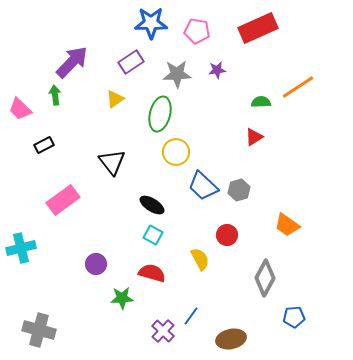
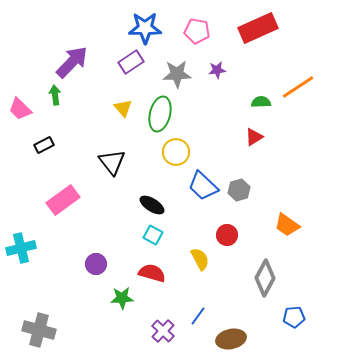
blue star: moved 6 px left, 5 px down
yellow triangle: moved 8 px right, 9 px down; rotated 36 degrees counterclockwise
blue line: moved 7 px right
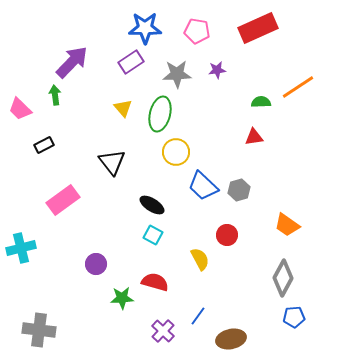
red triangle: rotated 24 degrees clockwise
red semicircle: moved 3 px right, 9 px down
gray diamond: moved 18 px right
gray cross: rotated 8 degrees counterclockwise
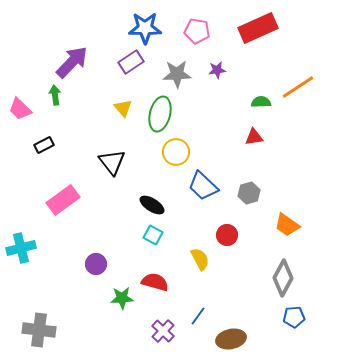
gray hexagon: moved 10 px right, 3 px down
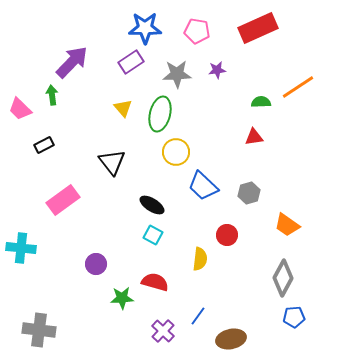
green arrow: moved 3 px left
cyan cross: rotated 20 degrees clockwise
yellow semicircle: rotated 35 degrees clockwise
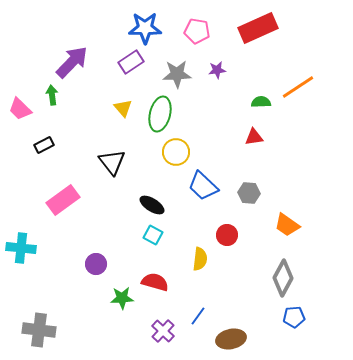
gray hexagon: rotated 20 degrees clockwise
